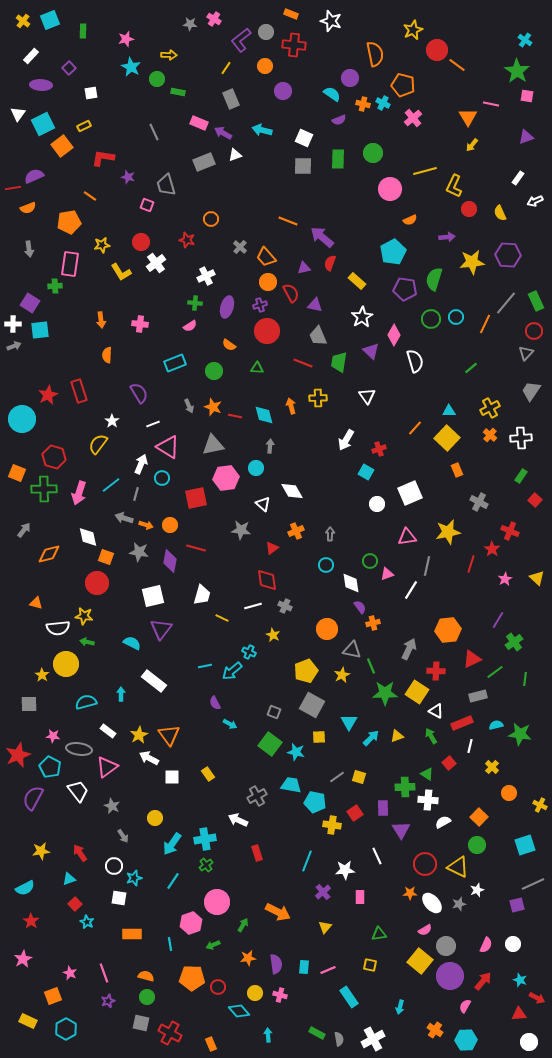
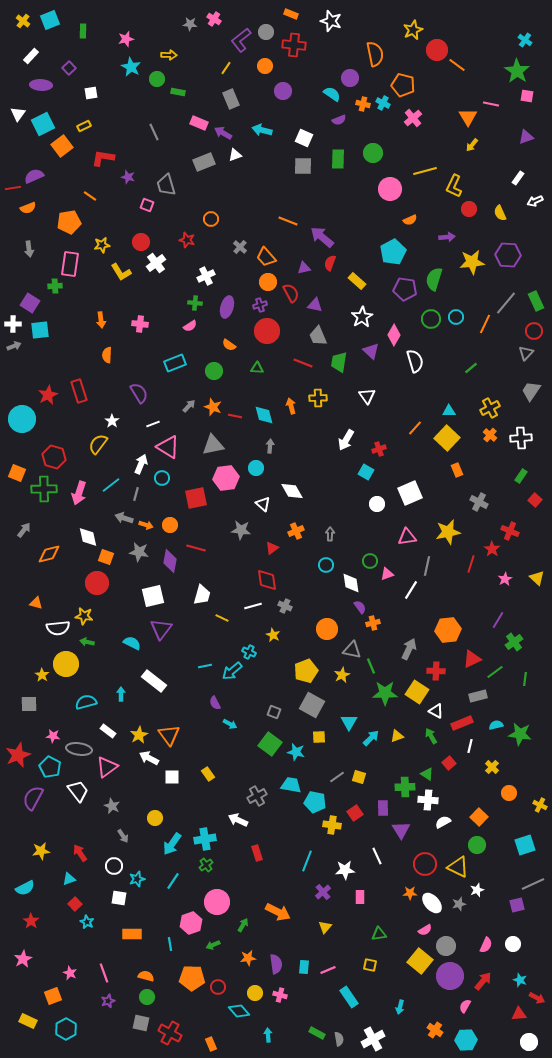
gray arrow at (189, 406): rotated 112 degrees counterclockwise
cyan star at (134, 878): moved 3 px right, 1 px down
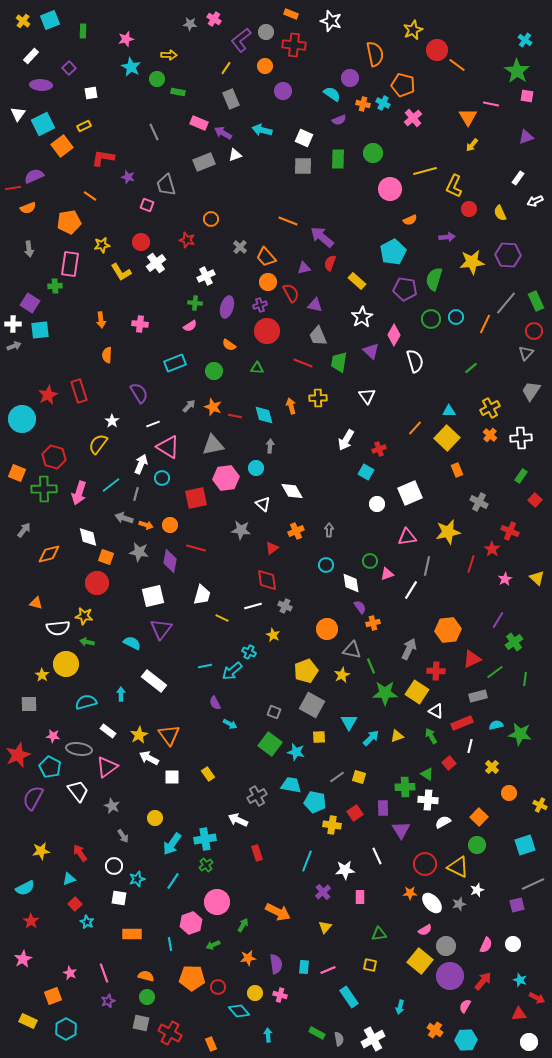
gray arrow at (330, 534): moved 1 px left, 4 px up
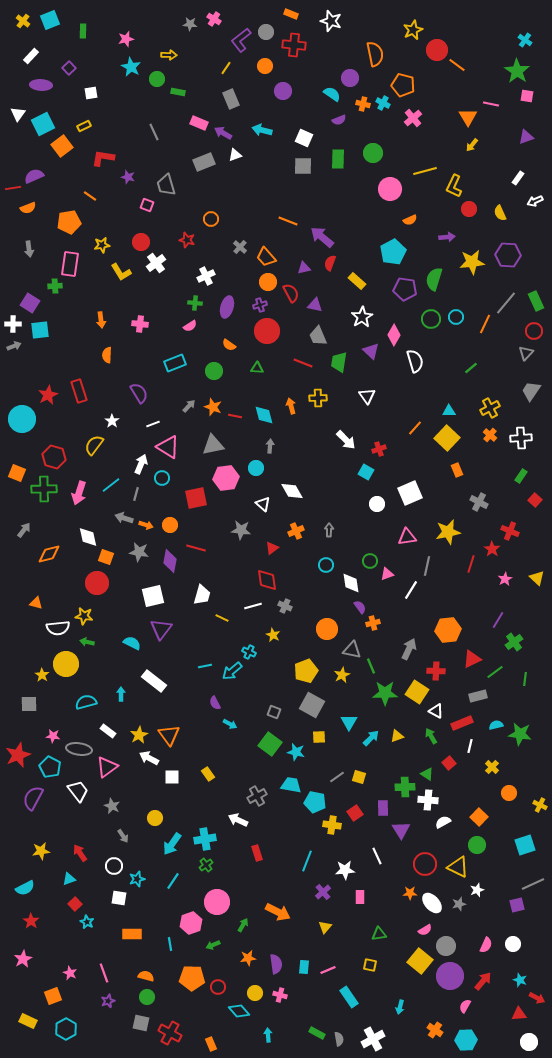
white arrow at (346, 440): rotated 75 degrees counterclockwise
yellow semicircle at (98, 444): moved 4 px left, 1 px down
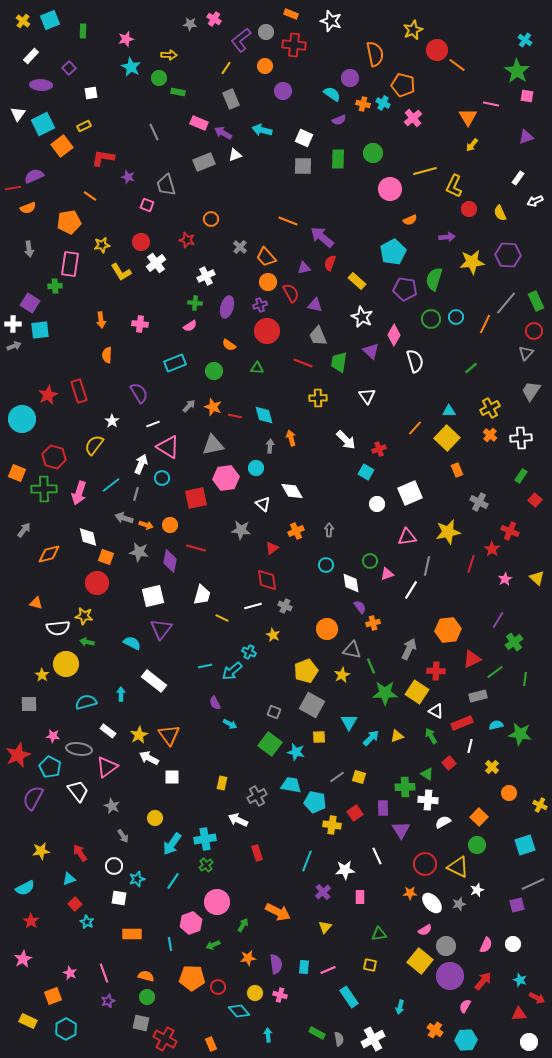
green circle at (157, 79): moved 2 px right, 1 px up
white star at (362, 317): rotated 15 degrees counterclockwise
orange arrow at (291, 406): moved 32 px down
yellow rectangle at (208, 774): moved 14 px right, 9 px down; rotated 48 degrees clockwise
red cross at (170, 1033): moved 5 px left, 6 px down
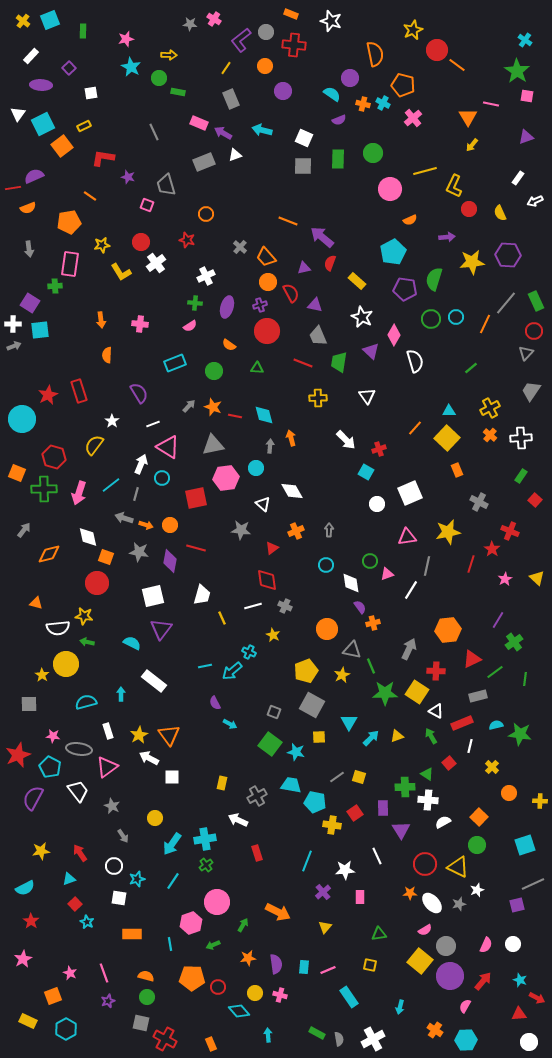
orange circle at (211, 219): moved 5 px left, 5 px up
yellow line at (222, 618): rotated 40 degrees clockwise
white rectangle at (108, 731): rotated 35 degrees clockwise
yellow cross at (540, 805): moved 4 px up; rotated 24 degrees counterclockwise
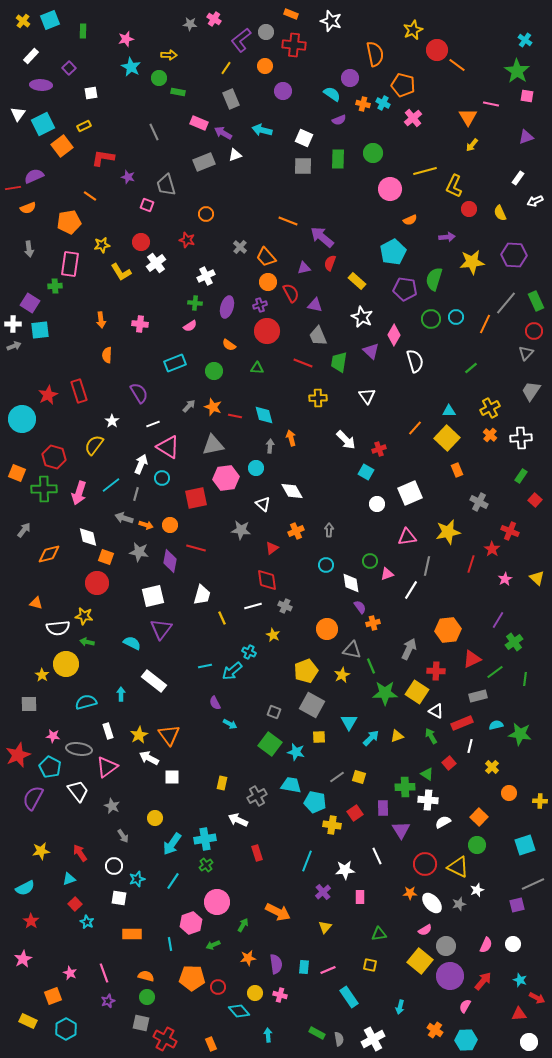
purple hexagon at (508, 255): moved 6 px right
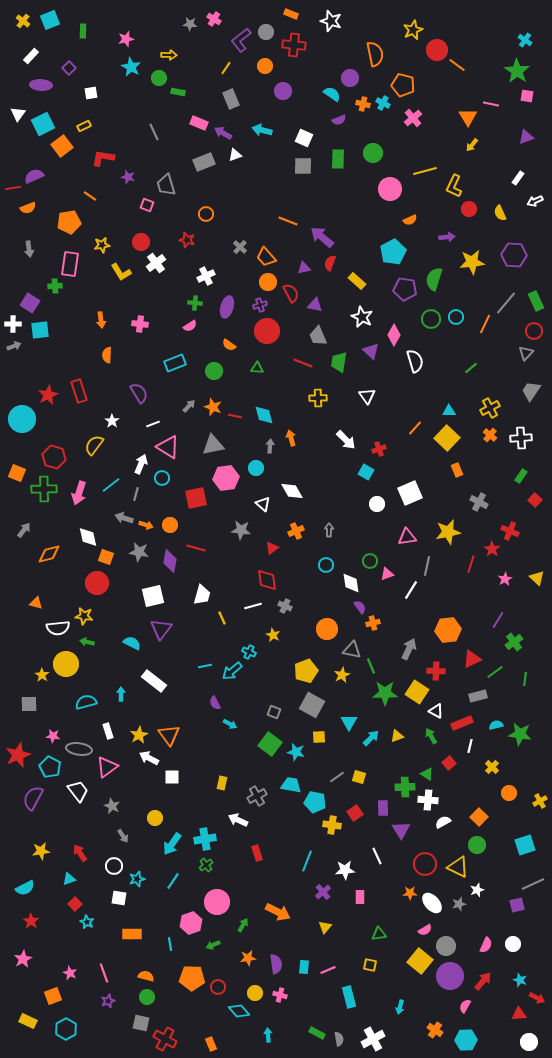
yellow cross at (540, 801): rotated 32 degrees counterclockwise
cyan rectangle at (349, 997): rotated 20 degrees clockwise
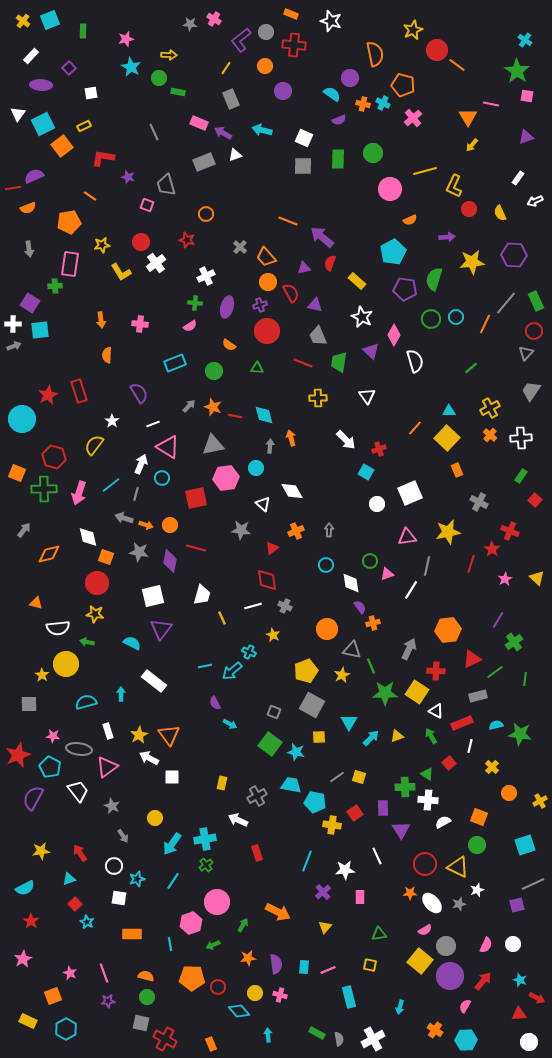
yellow star at (84, 616): moved 11 px right, 2 px up
orange square at (479, 817): rotated 24 degrees counterclockwise
purple star at (108, 1001): rotated 16 degrees clockwise
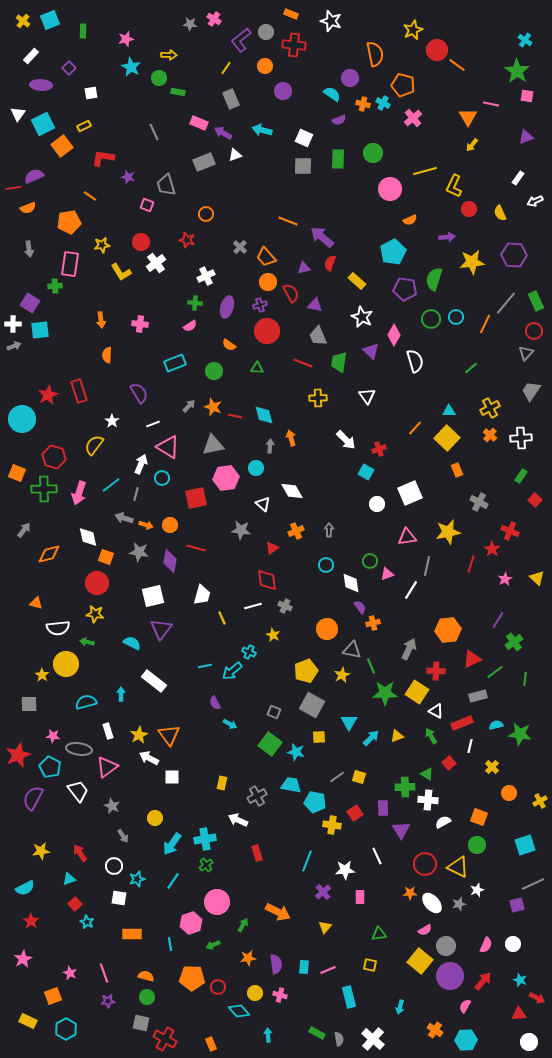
white cross at (373, 1039): rotated 20 degrees counterclockwise
